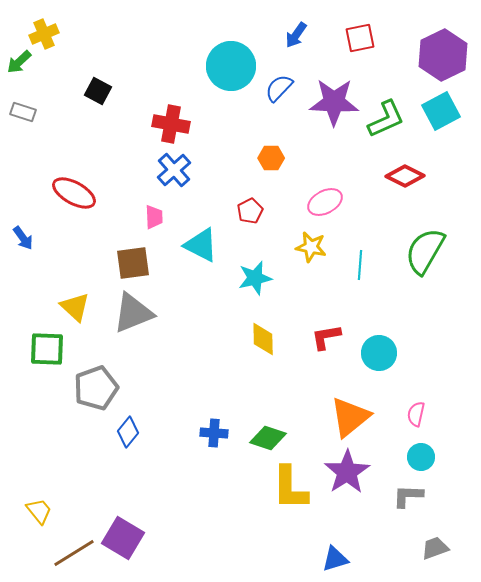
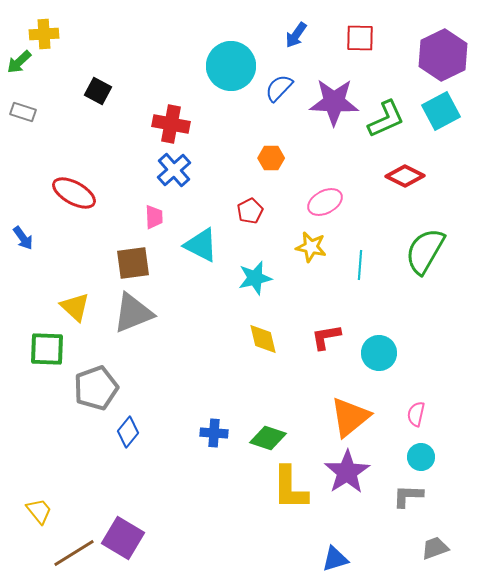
yellow cross at (44, 34): rotated 20 degrees clockwise
red square at (360, 38): rotated 12 degrees clockwise
yellow diamond at (263, 339): rotated 12 degrees counterclockwise
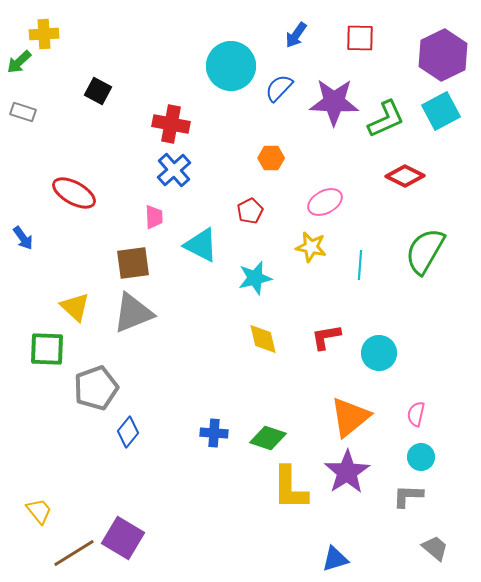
gray trapezoid at (435, 548): rotated 60 degrees clockwise
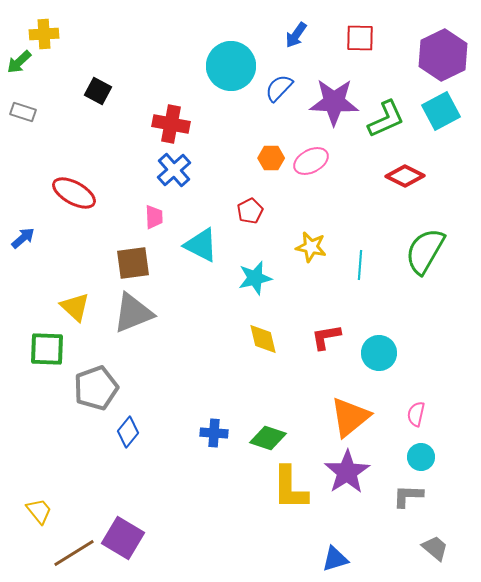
pink ellipse at (325, 202): moved 14 px left, 41 px up
blue arrow at (23, 238): rotated 95 degrees counterclockwise
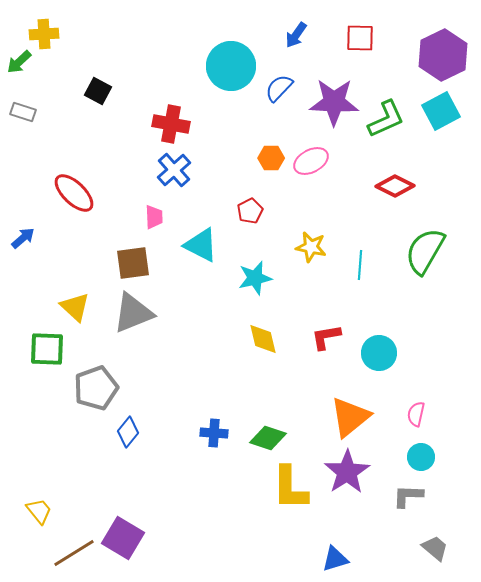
red diamond at (405, 176): moved 10 px left, 10 px down
red ellipse at (74, 193): rotated 15 degrees clockwise
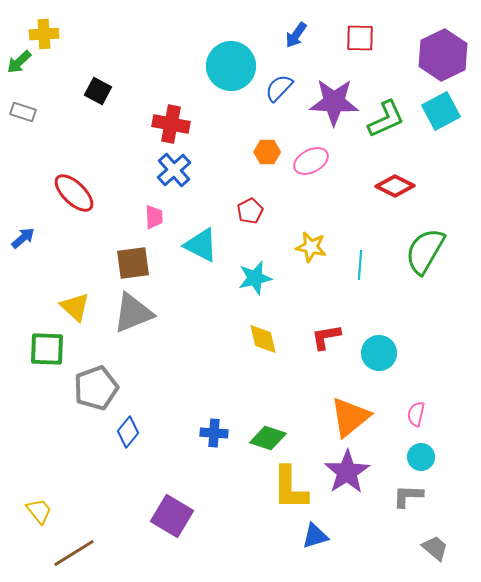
orange hexagon at (271, 158): moved 4 px left, 6 px up
purple square at (123, 538): moved 49 px right, 22 px up
blue triangle at (335, 559): moved 20 px left, 23 px up
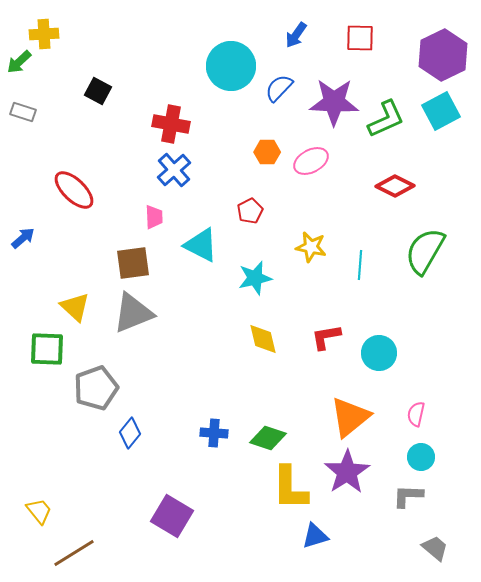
red ellipse at (74, 193): moved 3 px up
blue diamond at (128, 432): moved 2 px right, 1 px down
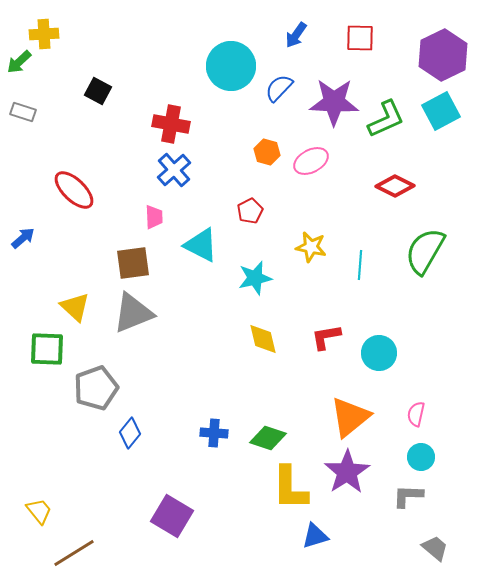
orange hexagon at (267, 152): rotated 15 degrees clockwise
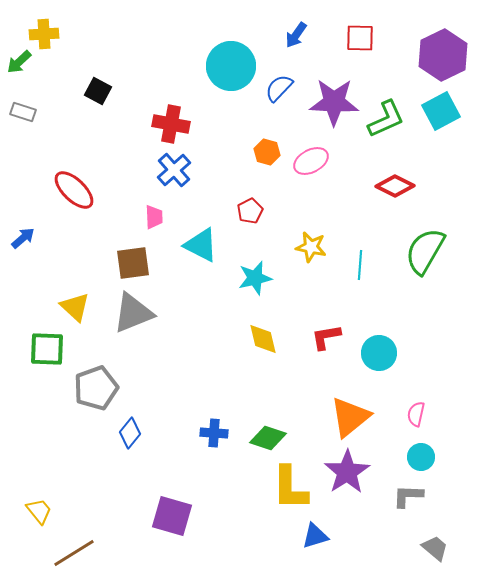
purple square at (172, 516): rotated 15 degrees counterclockwise
